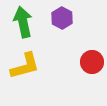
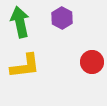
green arrow: moved 3 px left
yellow L-shape: rotated 8 degrees clockwise
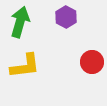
purple hexagon: moved 4 px right, 1 px up
green arrow: rotated 28 degrees clockwise
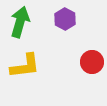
purple hexagon: moved 1 px left, 2 px down
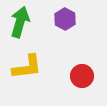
red circle: moved 10 px left, 14 px down
yellow L-shape: moved 2 px right, 1 px down
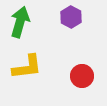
purple hexagon: moved 6 px right, 2 px up
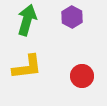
purple hexagon: moved 1 px right
green arrow: moved 7 px right, 2 px up
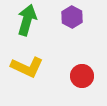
yellow L-shape: rotated 32 degrees clockwise
